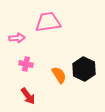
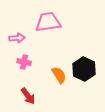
pink cross: moved 2 px left, 2 px up
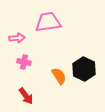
orange semicircle: moved 1 px down
red arrow: moved 2 px left
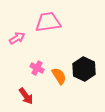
pink arrow: rotated 28 degrees counterclockwise
pink cross: moved 13 px right, 6 px down; rotated 16 degrees clockwise
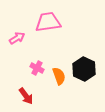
orange semicircle: rotated 12 degrees clockwise
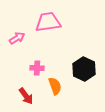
pink cross: rotated 24 degrees counterclockwise
orange semicircle: moved 4 px left, 10 px down
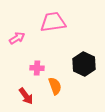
pink trapezoid: moved 5 px right
black hexagon: moved 5 px up
